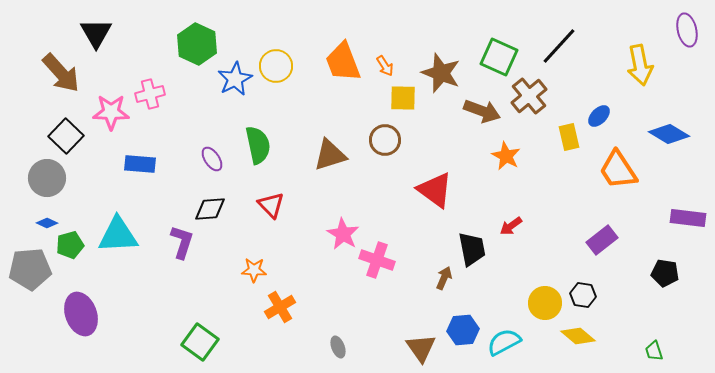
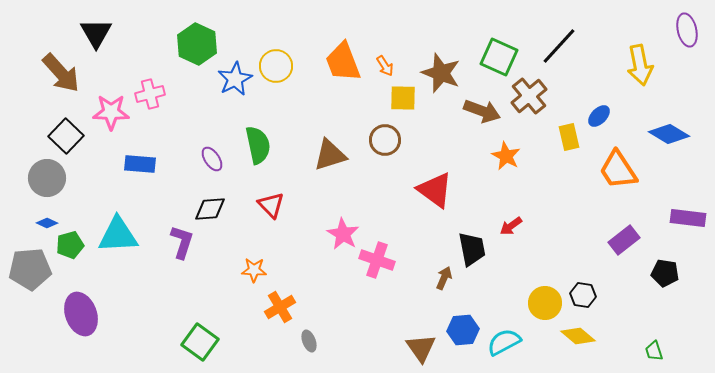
purple rectangle at (602, 240): moved 22 px right
gray ellipse at (338, 347): moved 29 px left, 6 px up
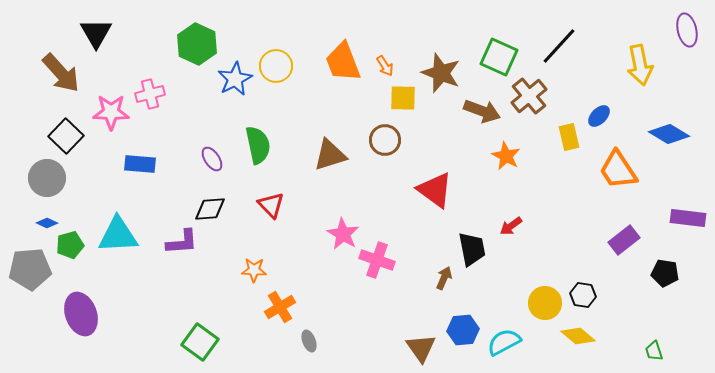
purple L-shape at (182, 242): rotated 68 degrees clockwise
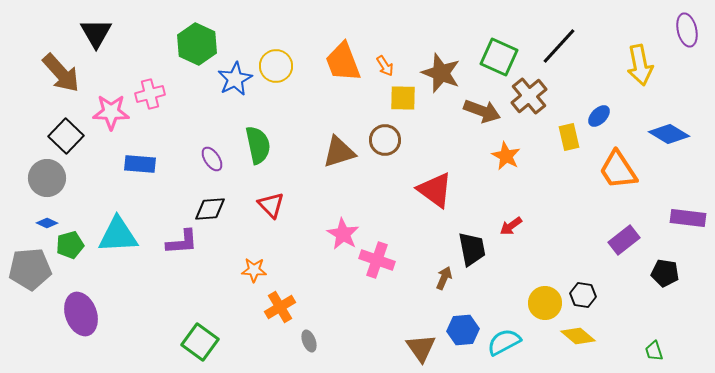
brown triangle at (330, 155): moved 9 px right, 3 px up
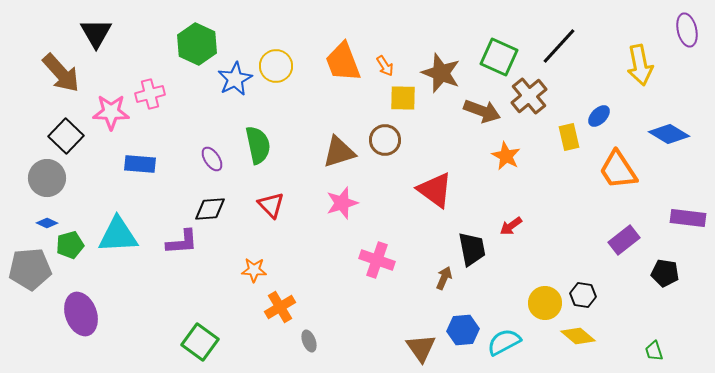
pink star at (343, 234): moved 1 px left, 31 px up; rotated 24 degrees clockwise
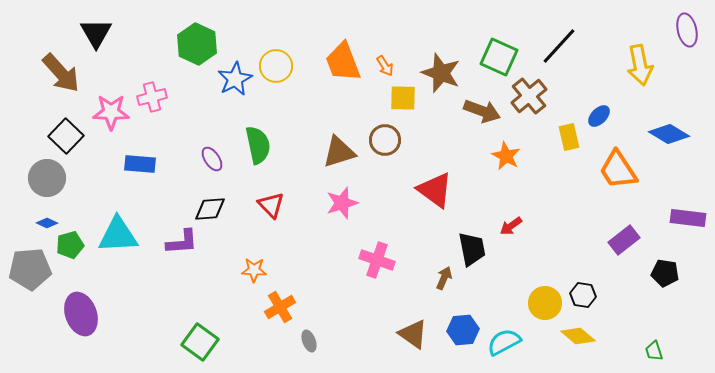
pink cross at (150, 94): moved 2 px right, 3 px down
brown triangle at (421, 348): moved 8 px left, 14 px up; rotated 20 degrees counterclockwise
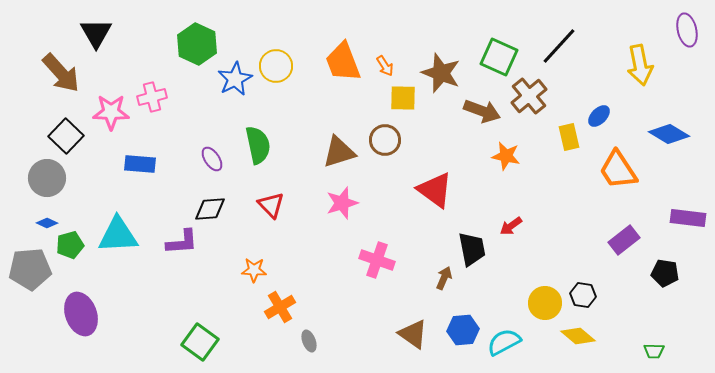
orange star at (506, 156): rotated 16 degrees counterclockwise
green trapezoid at (654, 351): rotated 70 degrees counterclockwise
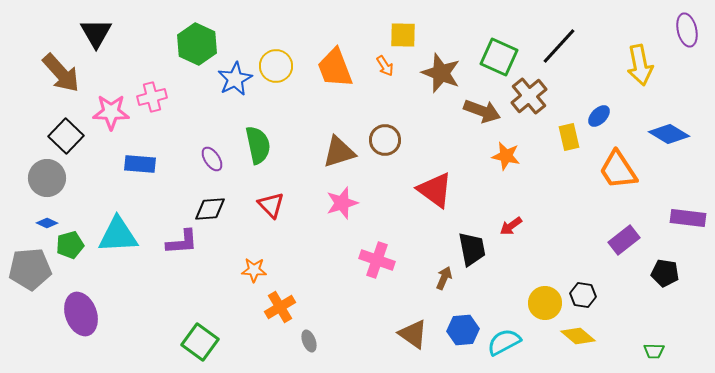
orange trapezoid at (343, 62): moved 8 px left, 6 px down
yellow square at (403, 98): moved 63 px up
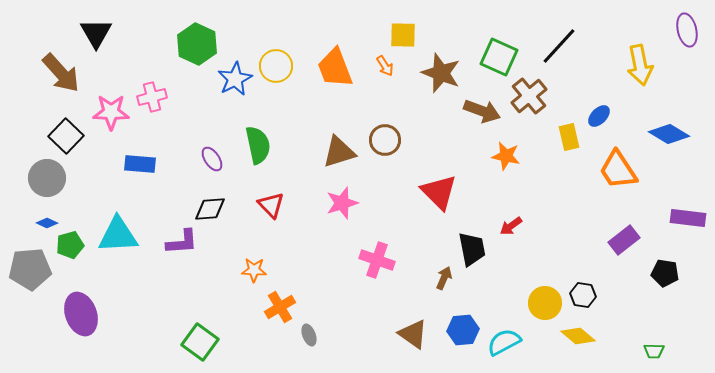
red triangle at (435, 190): moved 4 px right, 2 px down; rotated 9 degrees clockwise
gray ellipse at (309, 341): moved 6 px up
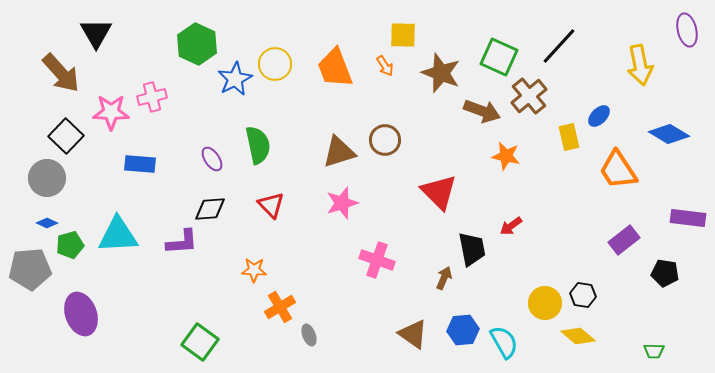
yellow circle at (276, 66): moved 1 px left, 2 px up
cyan semicircle at (504, 342): rotated 88 degrees clockwise
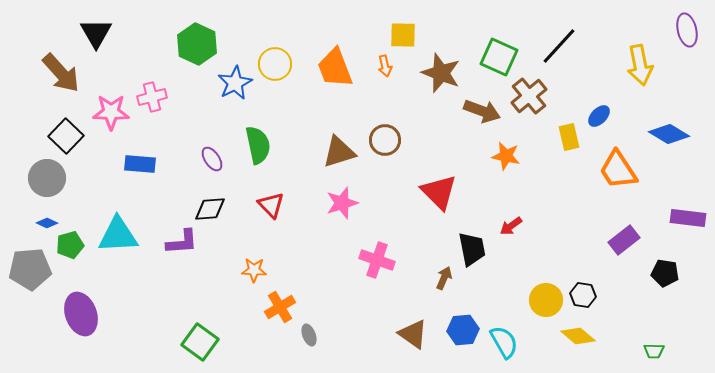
orange arrow at (385, 66): rotated 20 degrees clockwise
blue star at (235, 79): moved 4 px down
yellow circle at (545, 303): moved 1 px right, 3 px up
